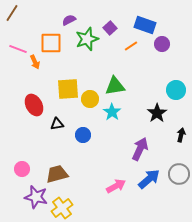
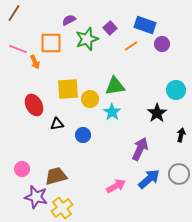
brown line: moved 2 px right
brown trapezoid: moved 1 px left, 2 px down
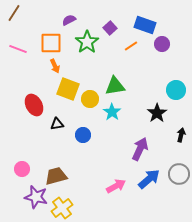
green star: moved 3 px down; rotated 15 degrees counterclockwise
orange arrow: moved 20 px right, 4 px down
yellow square: rotated 25 degrees clockwise
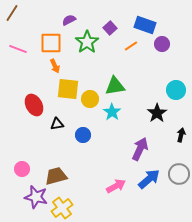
brown line: moved 2 px left
yellow square: rotated 15 degrees counterclockwise
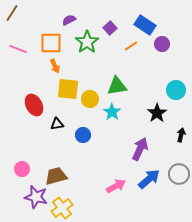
blue rectangle: rotated 15 degrees clockwise
green triangle: moved 2 px right
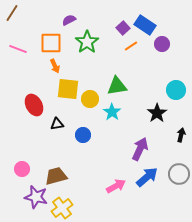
purple square: moved 13 px right
blue arrow: moved 2 px left, 2 px up
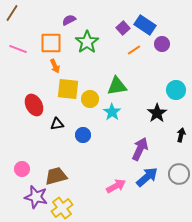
orange line: moved 3 px right, 4 px down
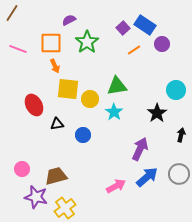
cyan star: moved 2 px right
yellow cross: moved 3 px right
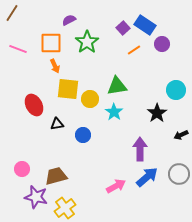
black arrow: rotated 128 degrees counterclockwise
purple arrow: rotated 25 degrees counterclockwise
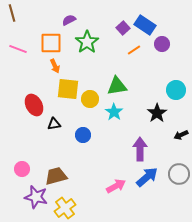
brown line: rotated 48 degrees counterclockwise
black triangle: moved 3 px left
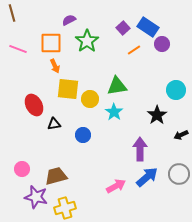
blue rectangle: moved 3 px right, 2 px down
green star: moved 1 px up
black star: moved 2 px down
yellow cross: rotated 20 degrees clockwise
